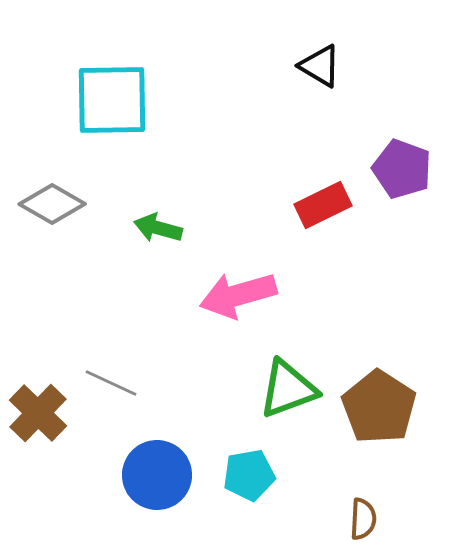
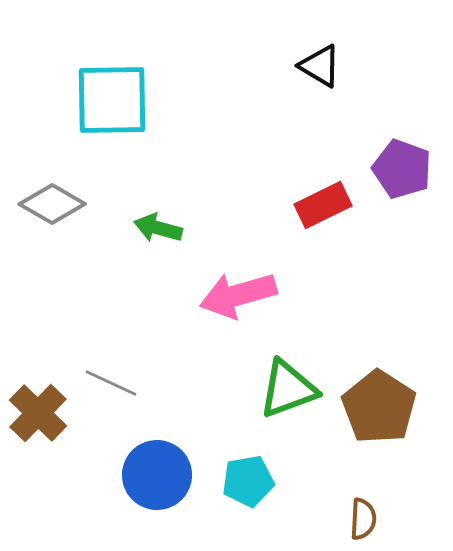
cyan pentagon: moved 1 px left, 6 px down
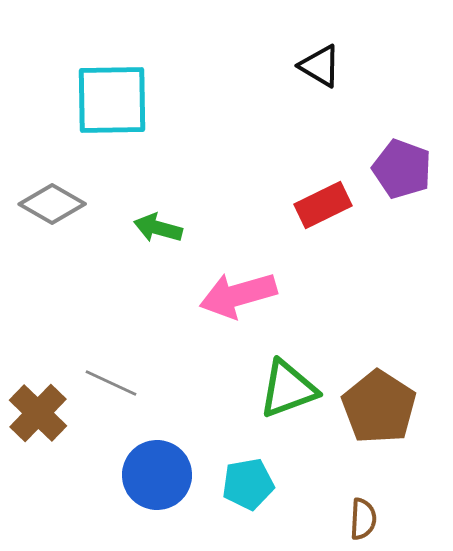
cyan pentagon: moved 3 px down
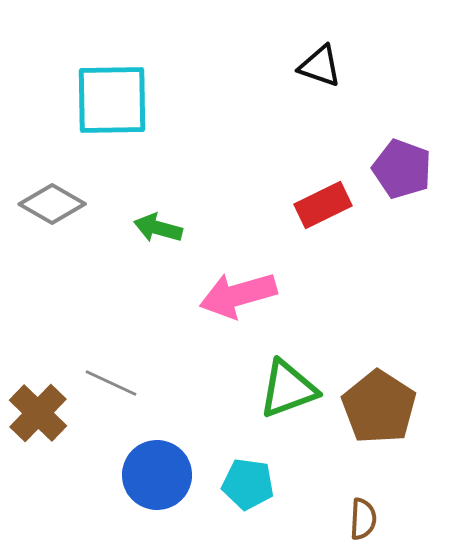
black triangle: rotated 12 degrees counterclockwise
cyan pentagon: rotated 18 degrees clockwise
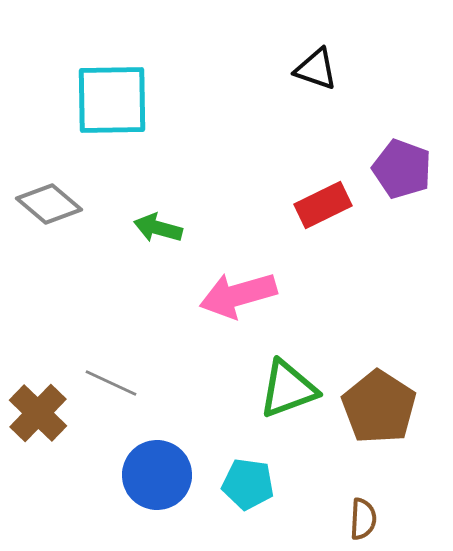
black triangle: moved 4 px left, 3 px down
gray diamond: moved 3 px left; rotated 10 degrees clockwise
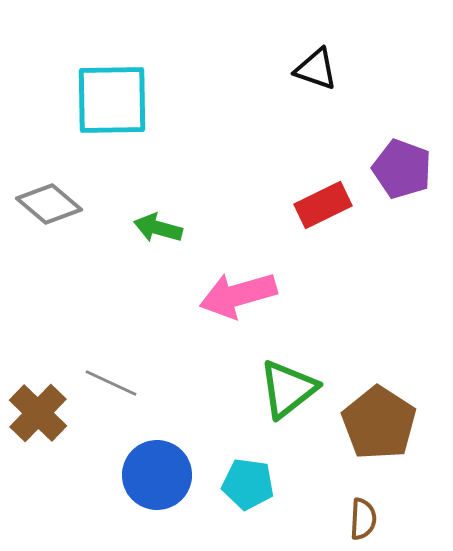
green triangle: rotated 18 degrees counterclockwise
brown pentagon: moved 16 px down
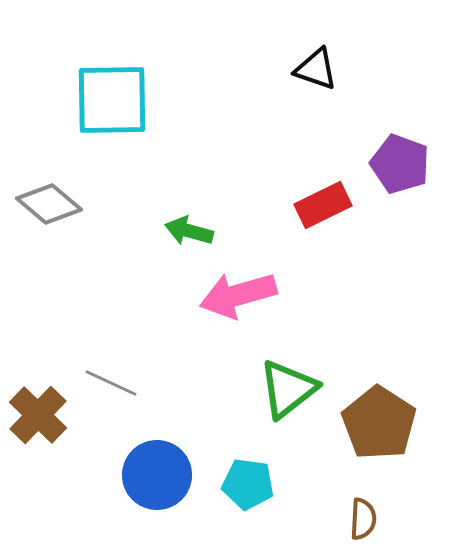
purple pentagon: moved 2 px left, 5 px up
green arrow: moved 31 px right, 3 px down
brown cross: moved 2 px down
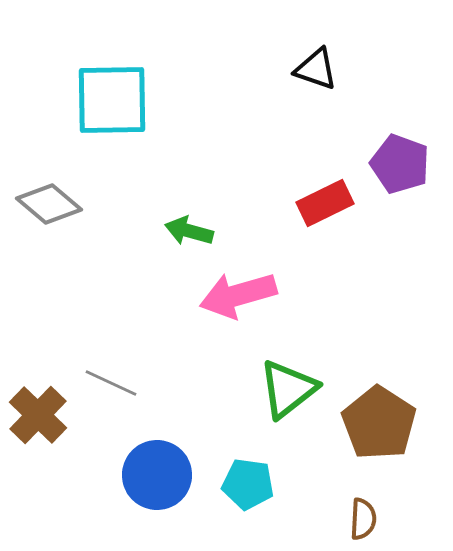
red rectangle: moved 2 px right, 2 px up
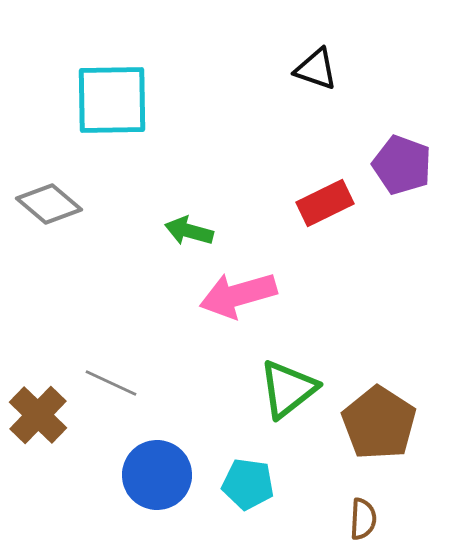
purple pentagon: moved 2 px right, 1 px down
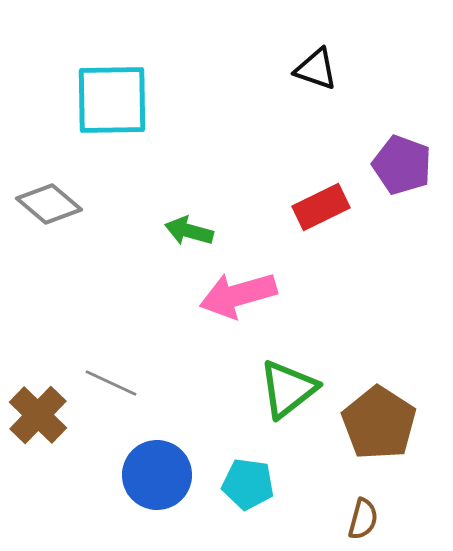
red rectangle: moved 4 px left, 4 px down
brown semicircle: rotated 12 degrees clockwise
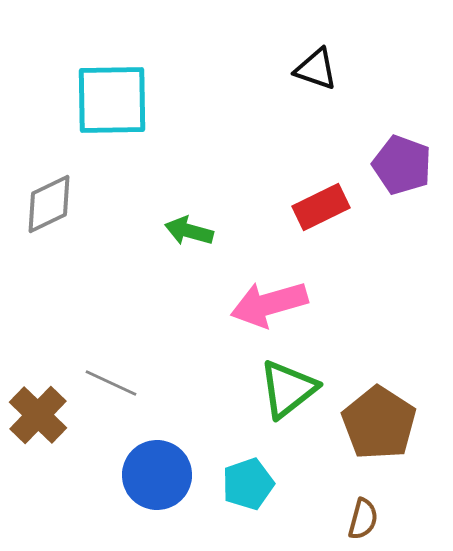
gray diamond: rotated 66 degrees counterclockwise
pink arrow: moved 31 px right, 9 px down
cyan pentagon: rotated 27 degrees counterclockwise
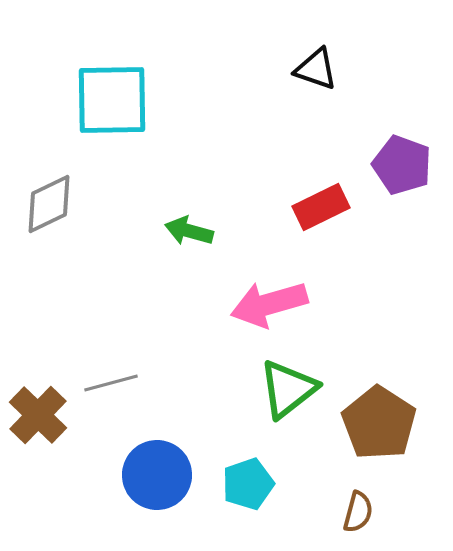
gray line: rotated 40 degrees counterclockwise
brown semicircle: moved 5 px left, 7 px up
